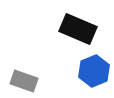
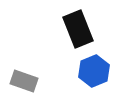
black rectangle: rotated 45 degrees clockwise
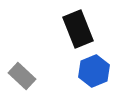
gray rectangle: moved 2 px left, 5 px up; rotated 24 degrees clockwise
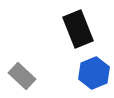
blue hexagon: moved 2 px down
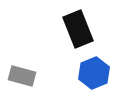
gray rectangle: rotated 28 degrees counterclockwise
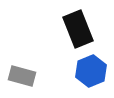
blue hexagon: moved 3 px left, 2 px up
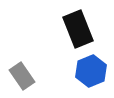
gray rectangle: rotated 40 degrees clockwise
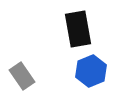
black rectangle: rotated 12 degrees clockwise
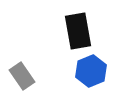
black rectangle: moved 2 px down
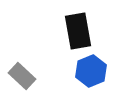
gray rectangle: rotated 12 degrees counterclockwise
